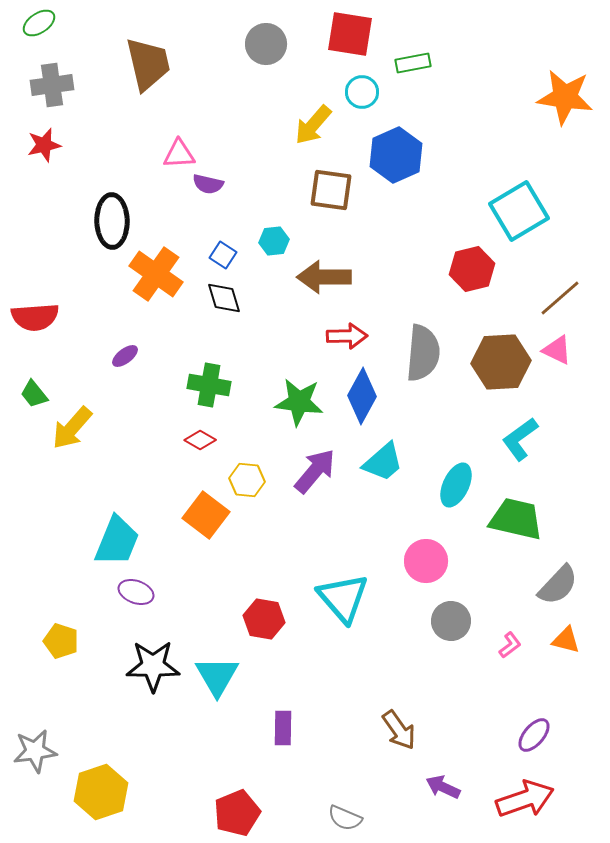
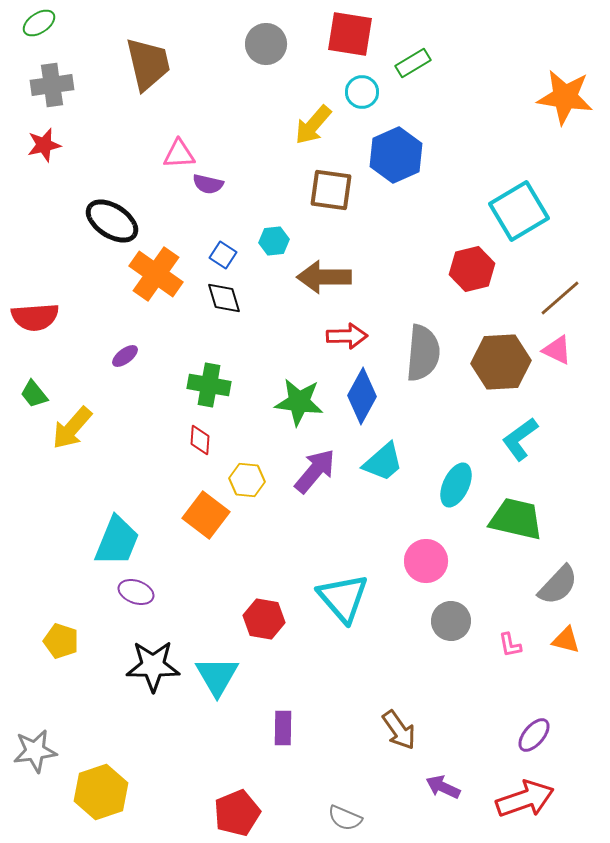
green rectangle at (413, 63): rotated 20 degrees counterclockwise
black ellipse at (112, 221): rotated 56 degrees counterclockwise
red diamond at (200, 440): rotated 64 degrees clockwise
pink L-shape at (510, 645): rotated 116 degrees clockwise
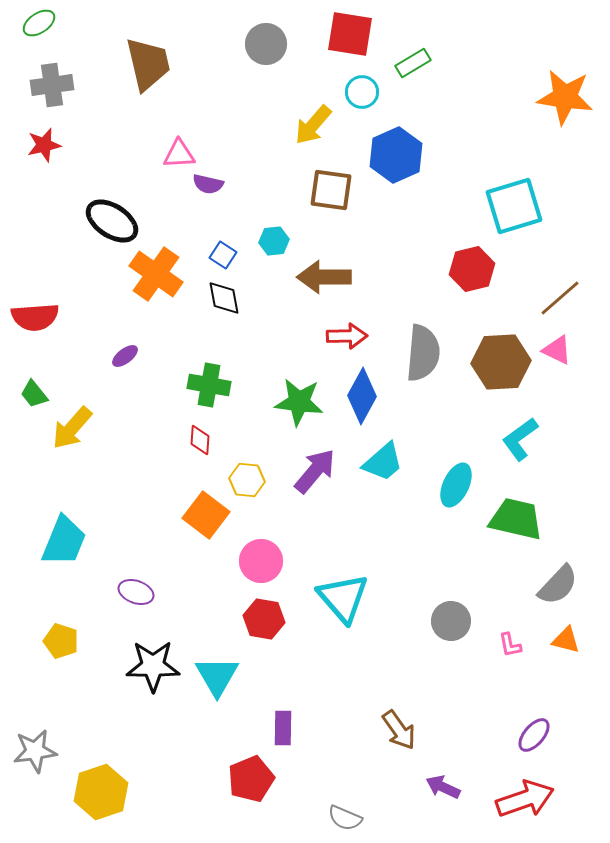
cyan square at (519, 211): moved 5 px left, 5 px up; rotated 14 degrees clockwise
black diamond at (224, 298): rotated 6 degrees clockwise
cyan trapezoid at (117, 541): moved 53 px left
pink circle at (426, 561): moved 165 px left
red pentagon at (237, 813): moved 14 px right, 34 px up
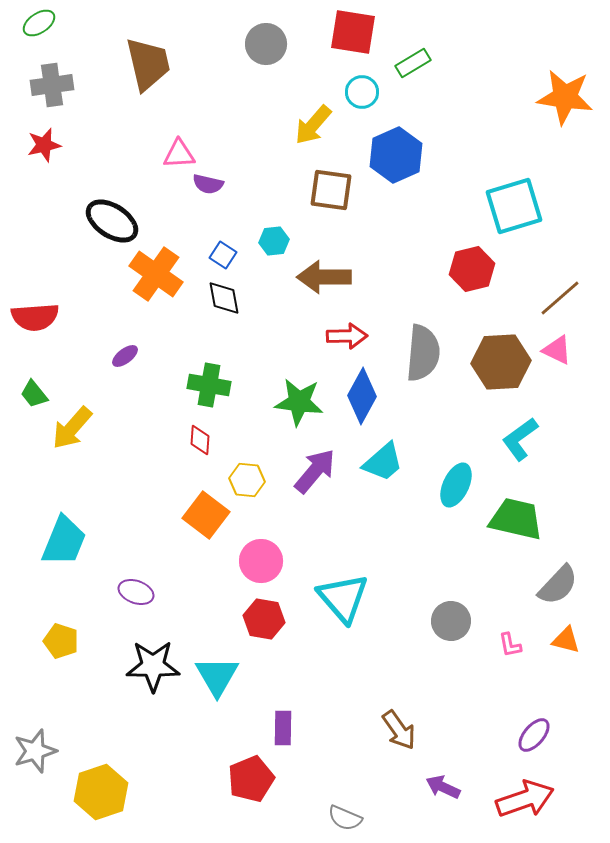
red square at (350, 34): moved 3 px right, 2 px up
gray star at (35, 751): rotated 9 degrees counterclockwise
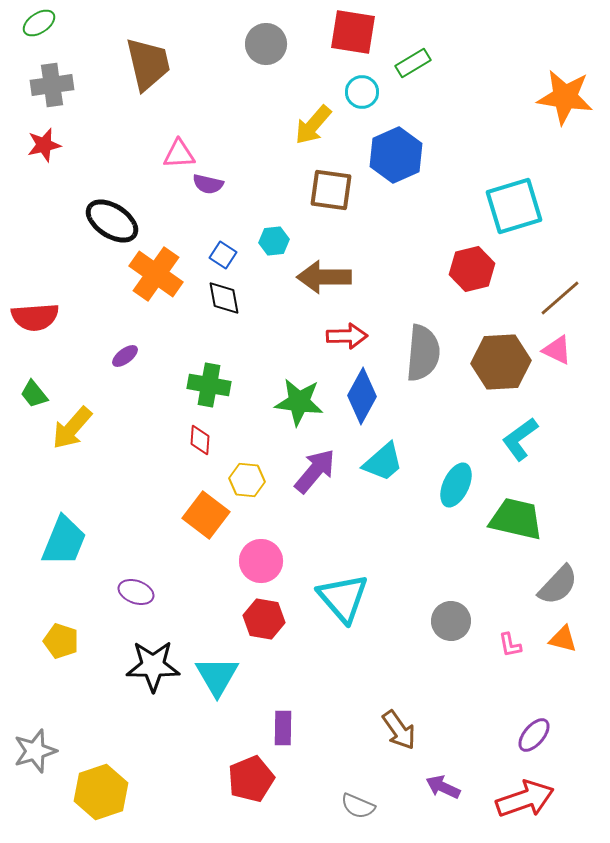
orange triangle at (566, 640): moved 3 px left, 1 px up
gray semicircle at (345, 818): moved 13 px right, 12 px up
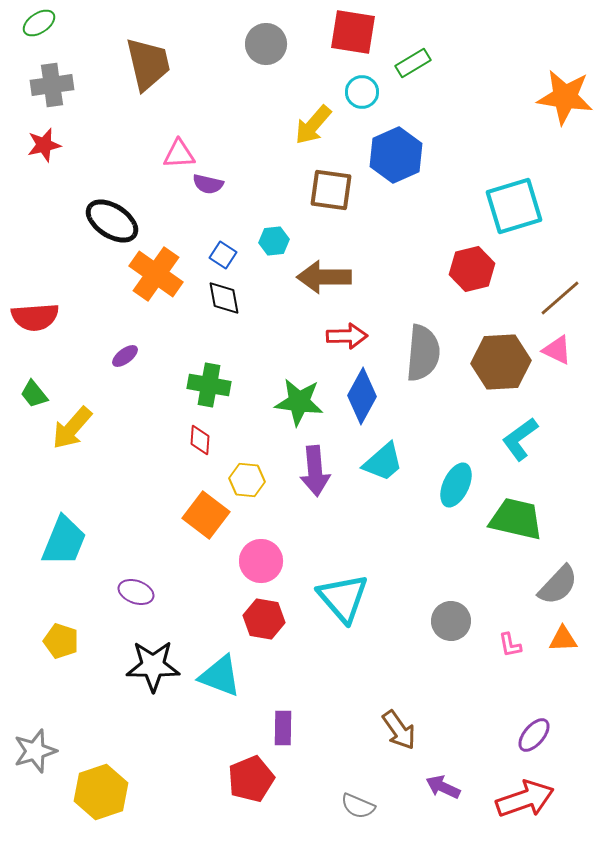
purple arrow at (315, 471): rotated 135 degrees clockwise
orange triangle at (563, 639): rotated 16 degrees counterclockwise
cyan triangle at (217, 676): moved 3 px right; rotated 39 degrees counterclockwise
